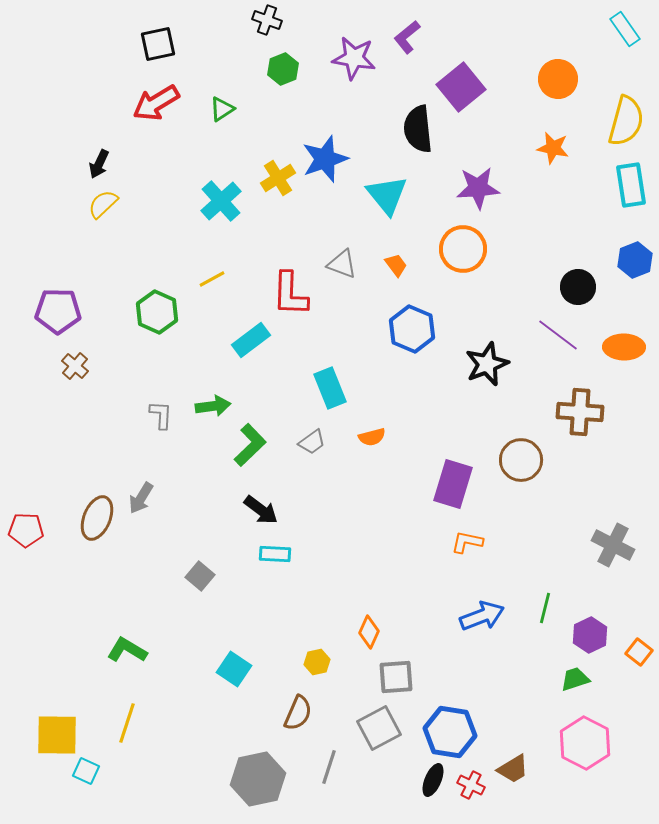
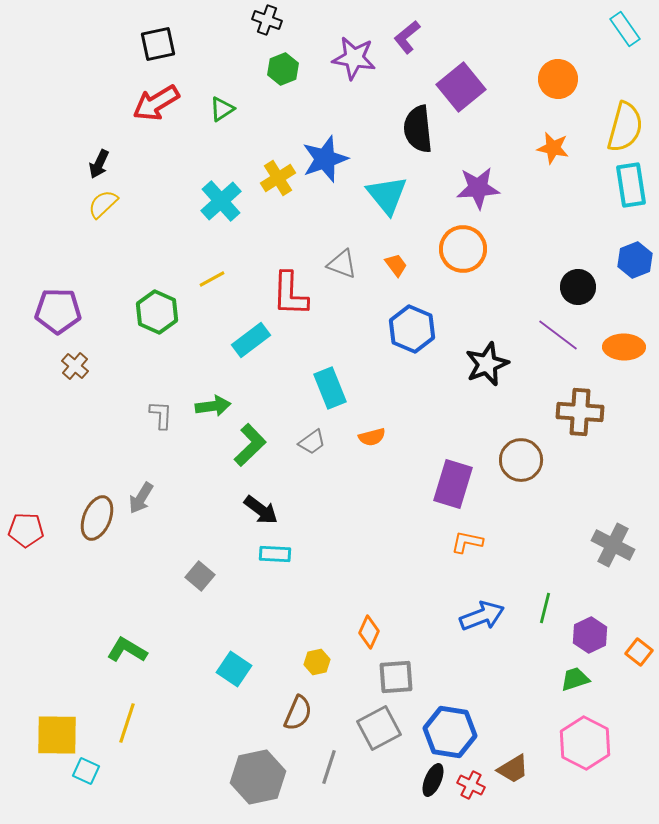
yellow semicircle at (626, 121): moved 1 px left, 6 px down
gray hexagon at (258, 779): moved 2 px up
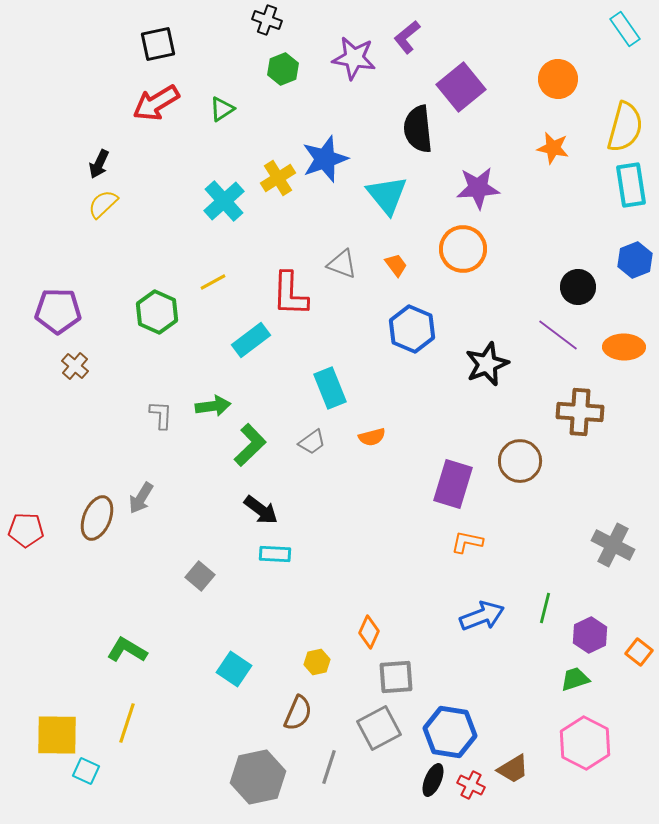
cyan cross at (221, 201): moved 3 px right
yellow line at (212, 279): moved 1 px right, 3 px down
brown circle at (521, 460): moved 1 px left, 1 px down
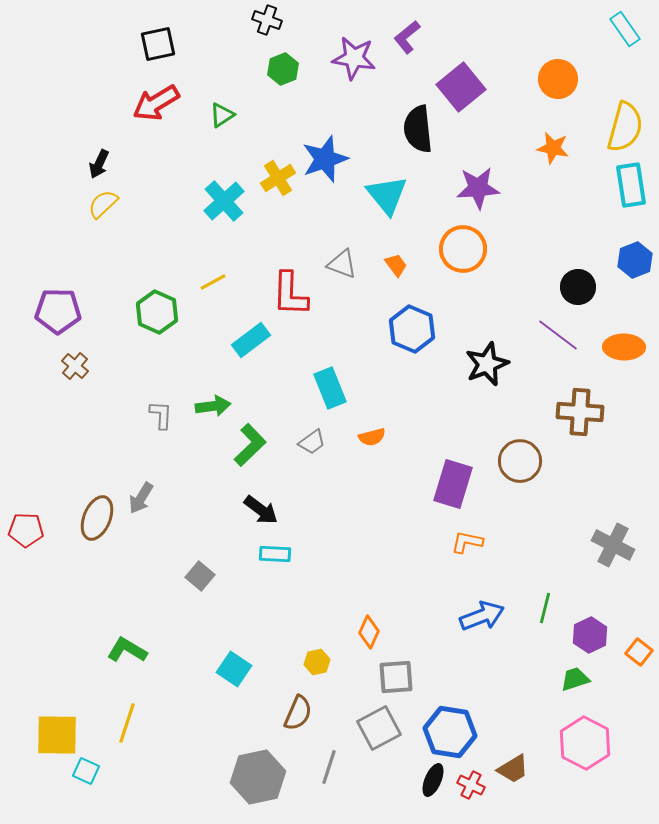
green triangle at (222, 109): moved 6 px down
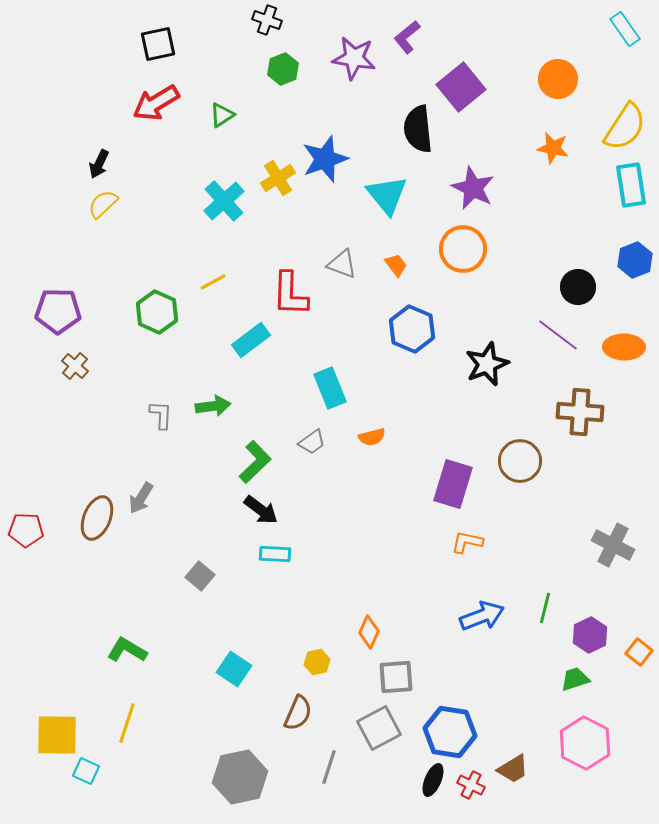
yellow semicircle at (625, 127): rotated 18 degrees clockwise
purple star at (478, 188): moved 5 px left; rotated 30 degrees clockwise
green L-shape at (250, 445): moved 5 px right, 17 px down
gray hexagon at (258, 777): moved 18 px left
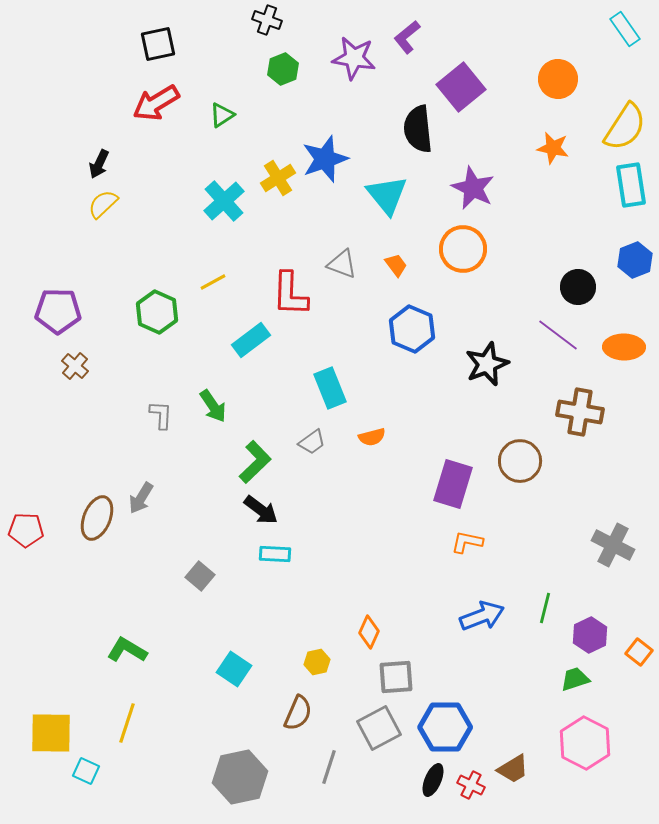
green arrow at (213, 406): rotated 64 degrees clockwise
brown cross at (580, 412): rotated 6 degrees clockwise
blue hexagon at (450, 732): moved 5 px left, 5 px up; rotated 9 degrees counterclockwise
yellow square at (57, 735): moved 6 px left, 2 px up
